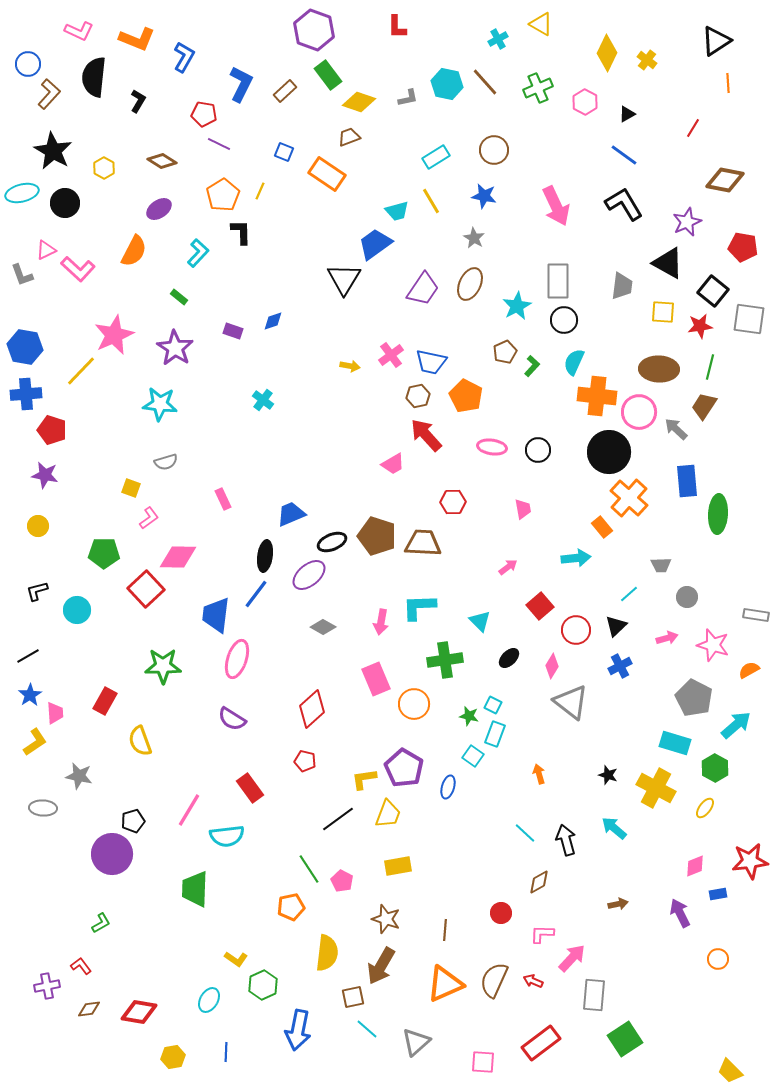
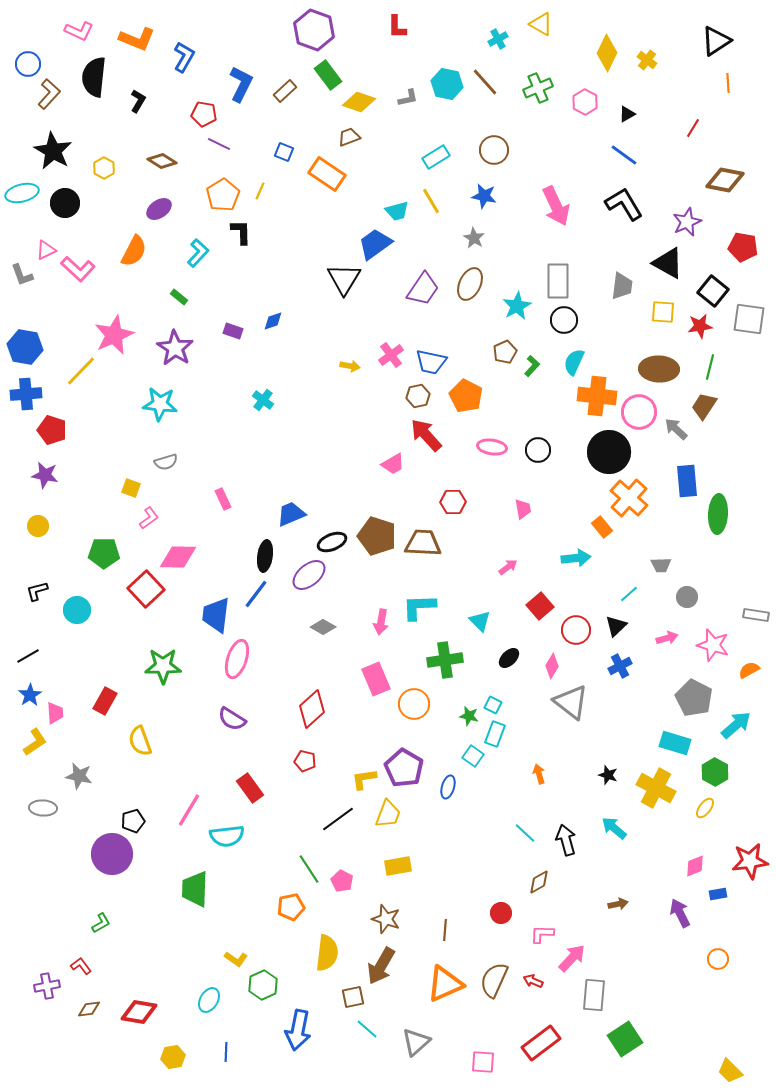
green hexagon at (715, 768): moved 4 px down
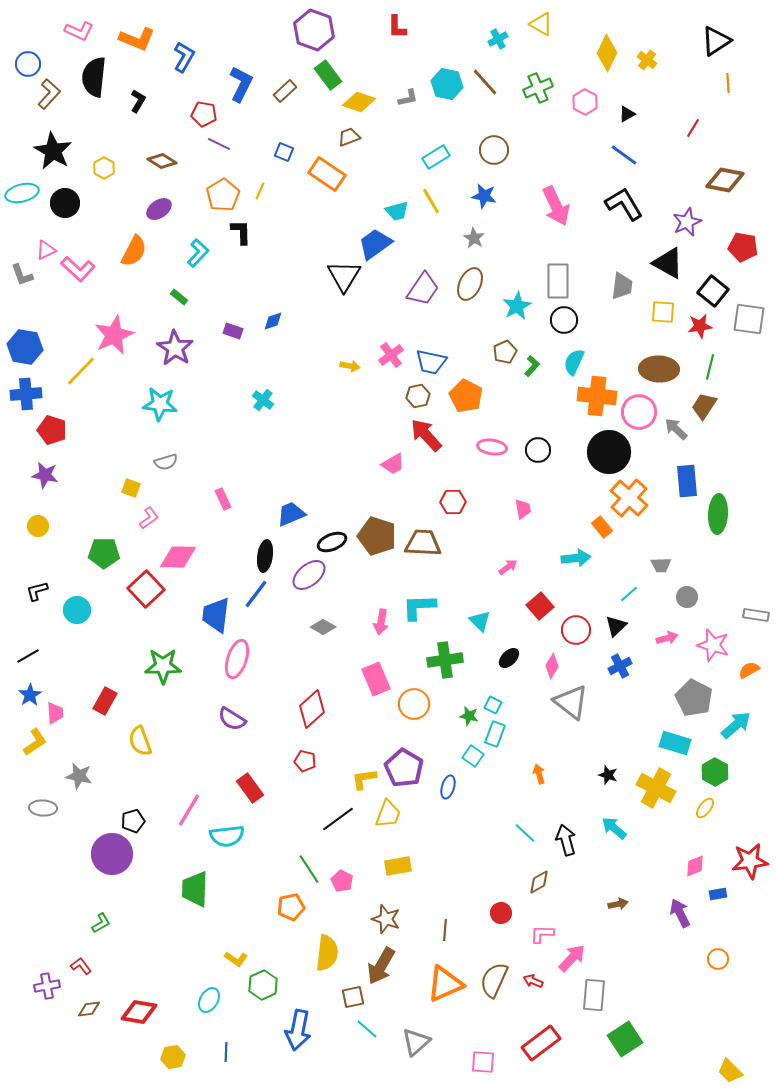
black triangle at (344, 279): moved 3 px up
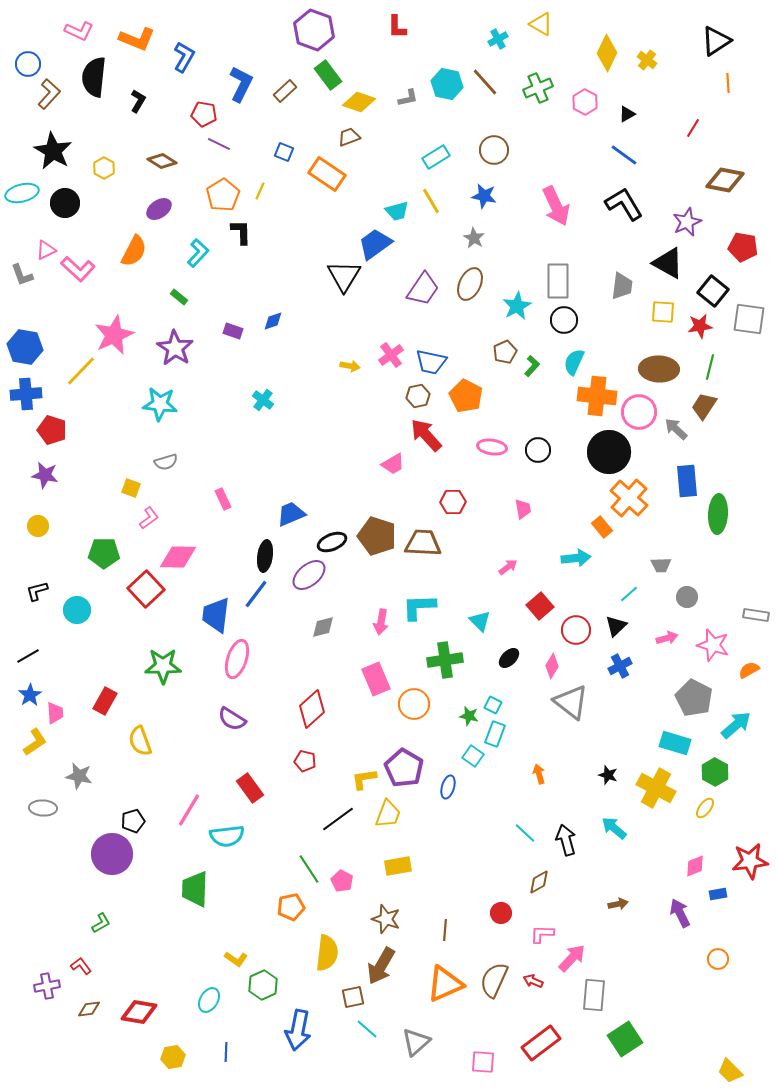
gray diamond at (323, 627): rotated 45 degrees counterclockwise
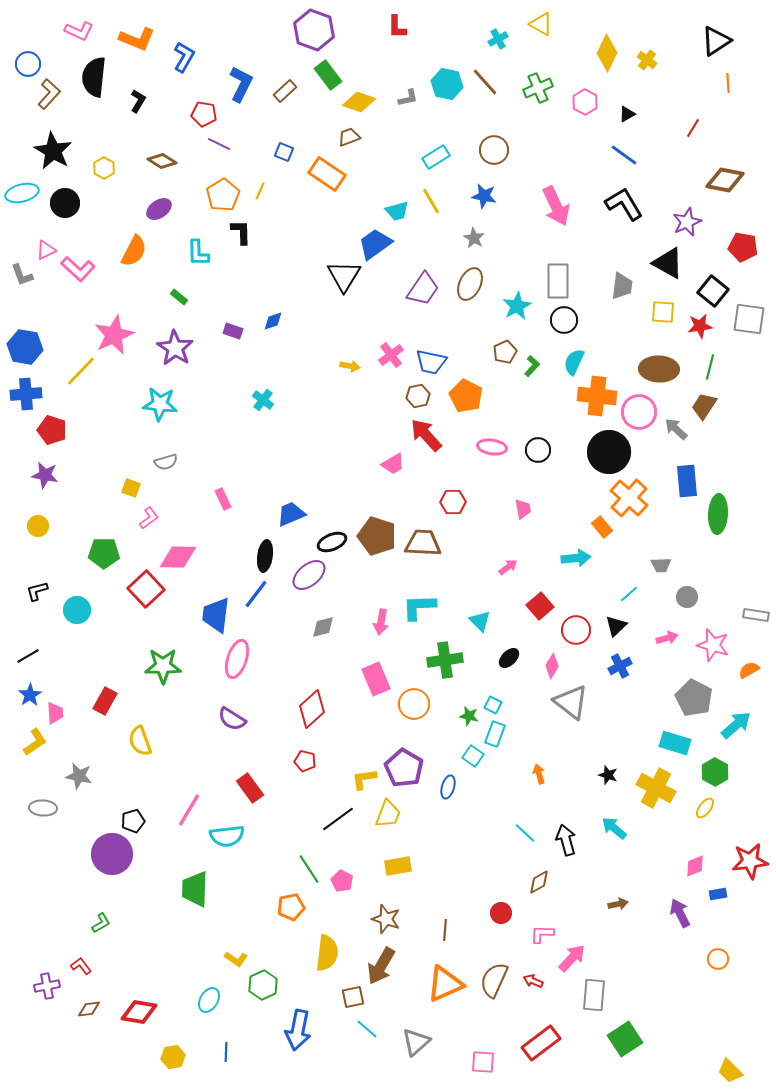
cyan L-shape at (198, 253): rotated 136 degrees clockwise
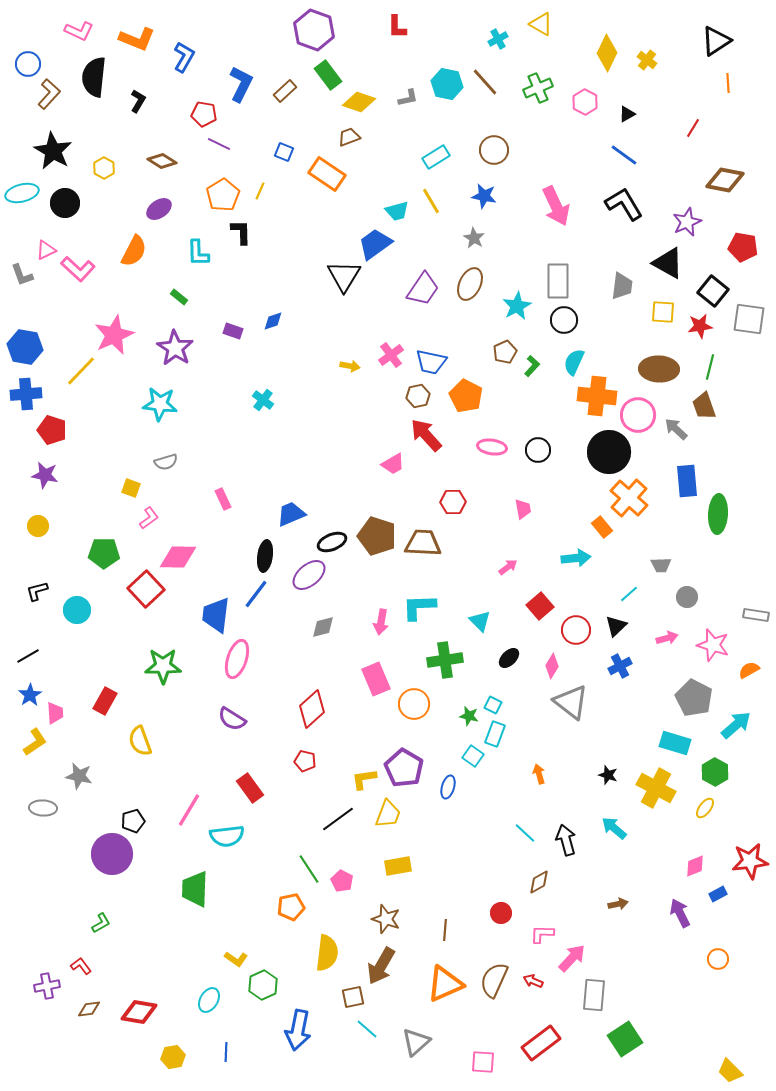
brown trapezoid at (704, 406): rotated 52 degrees counterclockwise
pink circle at (639, 412): moved 1 px left, 3 px down
blue rectangle at (718, 894): rotated 18 degrees counterclockwise
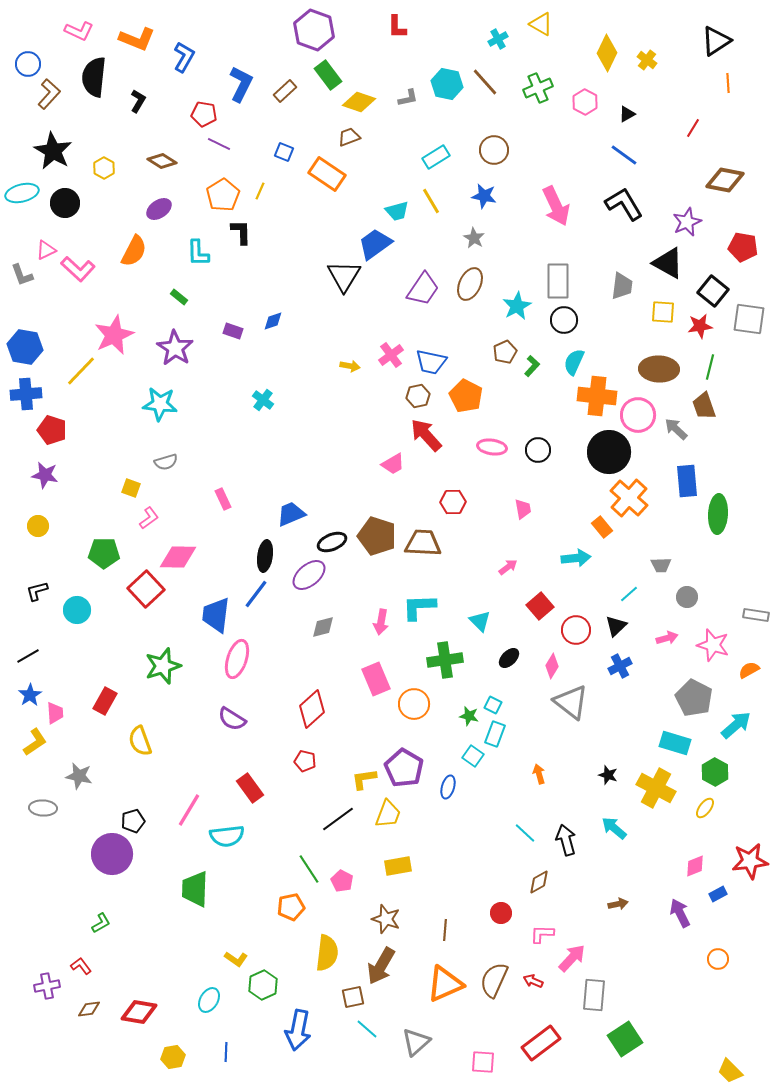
green star at (163, 666): rotated 18 degrees counterclockwise
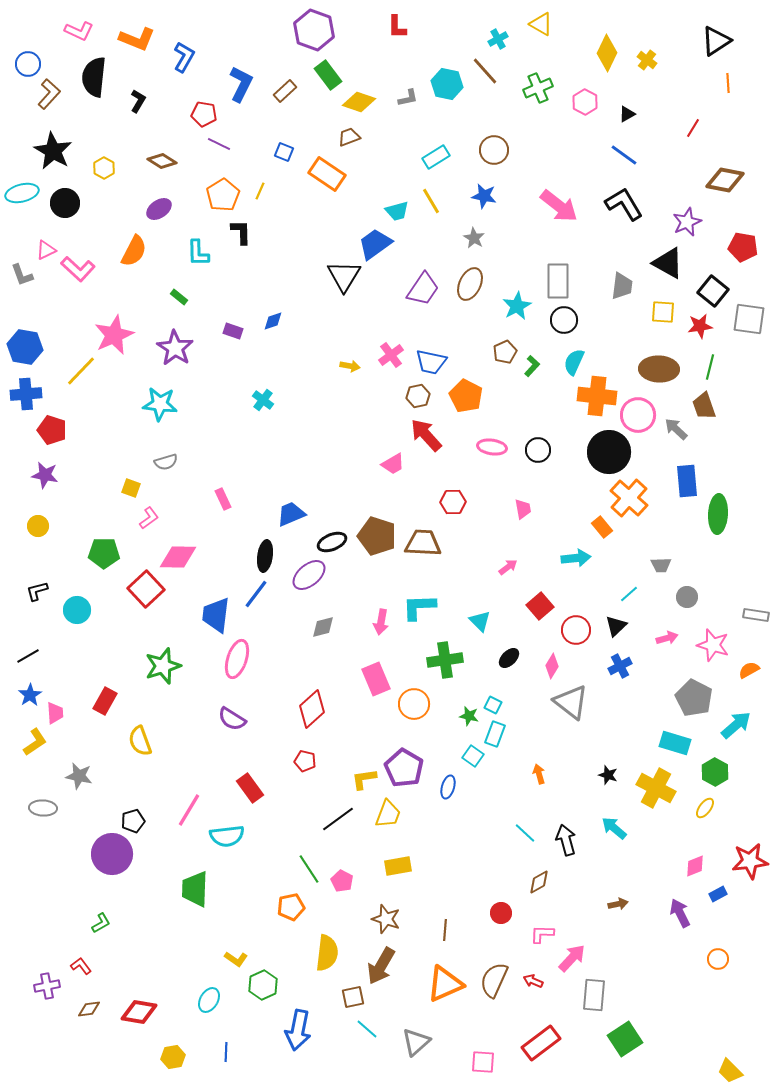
brown line at (485, 82): moved 11 px up
pink arrow at (556, 206): moved 3 px right; rotated 27 degrees counterclockwise
